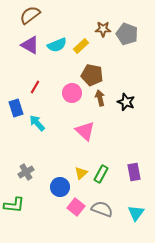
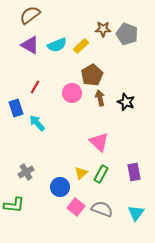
brown pentagon: rotated 30 degrees clockwise
pink triangle: moved 14 px right, 11 px down
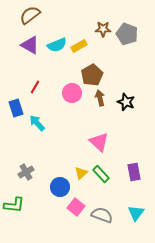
yellow rectangle: moved 2 px left; rotated 14 degrees clockwise
green rectangle: rotated 72 degrees counterclockwise
gray semicircle: moved 6 px down
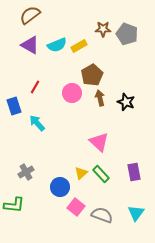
blue rectangle: moved 2 px left, 2 px up
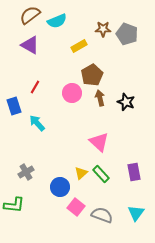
cyan semicircle: moved 24 px up
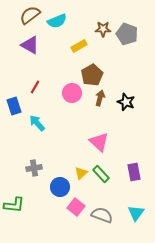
brown arrow: rotated 28 degrees clockwise
gray cross: moved 8 px right, 4 px up; rotated 21 degrees clockwise
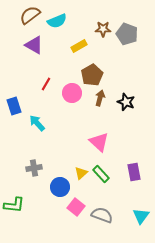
purple triangle: moved 4 px right
red line: moved 11 px right, 3 px up
cyan triangle: moved 5 px right, 3 px down
